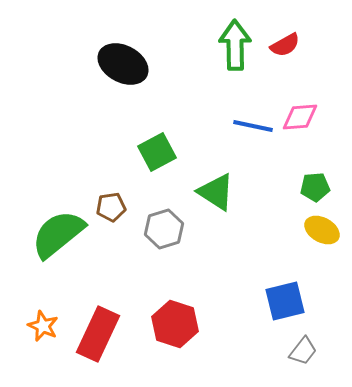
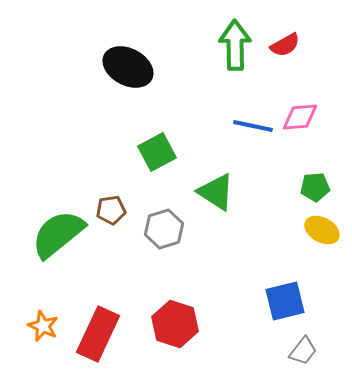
black ellipse: moved 5 px right, 3 px down
brown pentagon: moved 3 px down
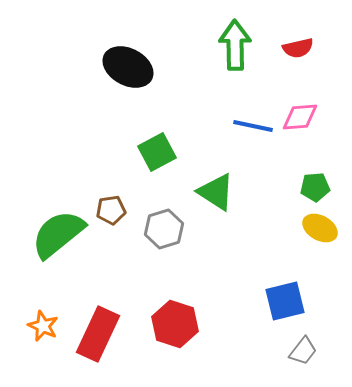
red semicircle: moved 13 px right, 3 px down; rotated 16 degrees clockwise
yellow ellipse: moved 2 px left, 2 px up
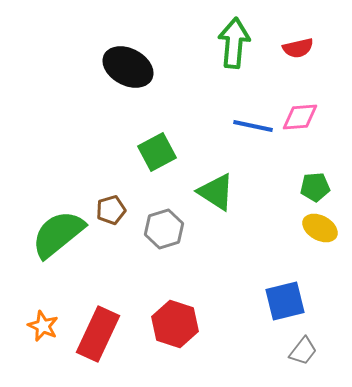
green arrow: moved 1 px left, 2 px up; rotated 6 degrees clockwise
brown pentagon: rotated 8 degrees counterclockwise
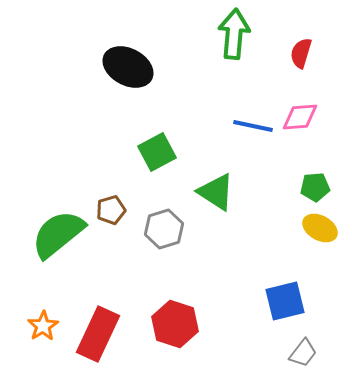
green arrow: moved 9 px up
red semicircle: moved 3 px right, 5 px down; rotated 120 degrees clockwise
orange star: rotated 16 degrees clockwise
gray trapezoid: moved 2 px down
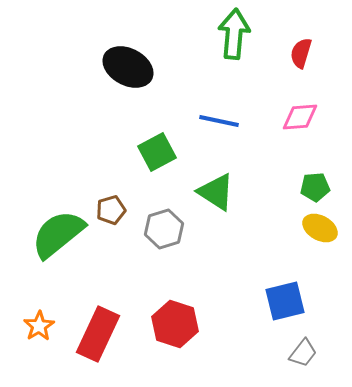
blue line: moved 34 px left, 5 px up
orange star: moved 4 px left
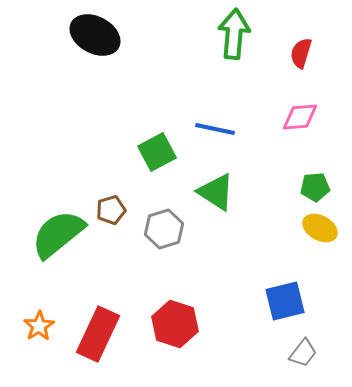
black ellipse: moved 33 px left, 32 px up
blue line: moved 4 px left, 8 px down
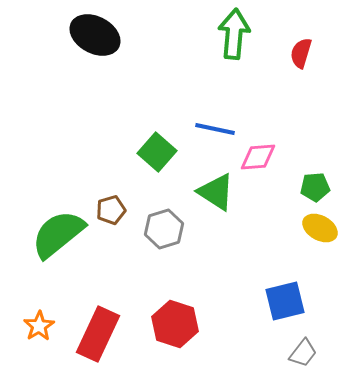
pink diamond: moved 42 px left, 40 px down
green square: rotated 21 degrees counterclockwise
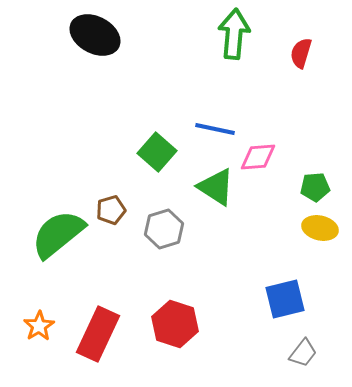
green triangle: moved 5 px up
yellow ellipse: rotated 16 degrees counterclockwise
blue square: moved 2 px up
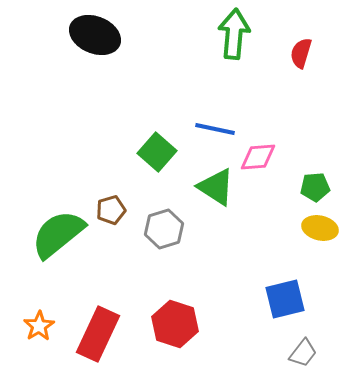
black ellipse: rotated 6 degrees counterclockwise
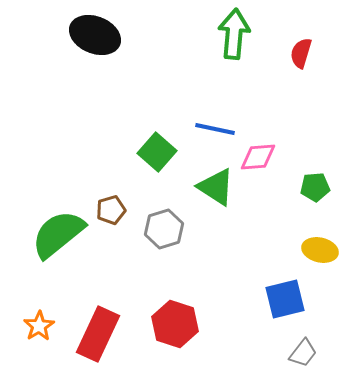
yellow ellipse: moved 22 px down
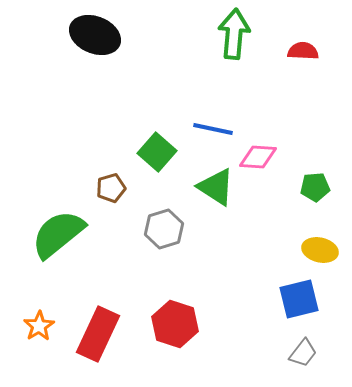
red semicircle: moved 2 px right, 2 px up; rotated 76 degrees clockwise
blue line: moved 2 px left
pink diamond: rotated 9 degrees clockwise
brown pentagon: moved 22 px up
blue square: moved 14 px right
